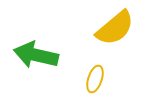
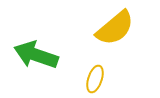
green arrow: rotated 6 degrees clockwise
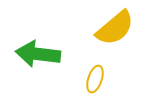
green arrow: moved 2 px right, 1 px up; rotated 12 degrees counterclockwise
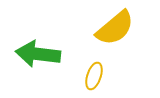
yellow ellipse: moved 1 px left, 3 px up
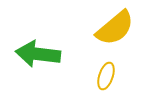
yellow ellipse: moved 12 px right
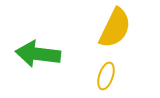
yellow semicircle: rotated 24 degrees counterclockwise
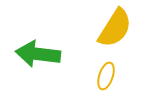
yellow semicircle: rotated 6 degrees clockwise
